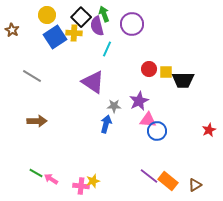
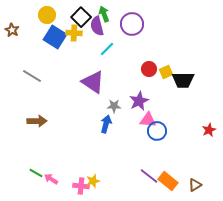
blue square: rotated 25 degrees counterclockwise
cyan line: rotated 21 degrees clockwise
yellow square: rotated 24 degrees counterclockwise
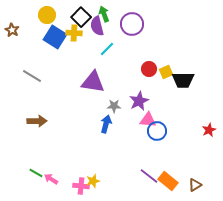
purple triangle: rotated 25 degrees counterclockwise
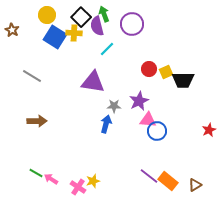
pink cross: moved 3 px left, 1 px down; rotated 28 degrees clockwise
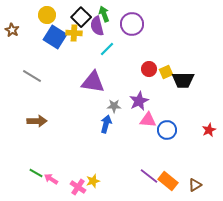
blue circle: moved 10 px right, 1 px up
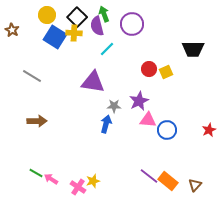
black square: moved 4 px left
black trapezoid: moved 10 px right, 31 px up
brown triangle: rotated 16 degrees counterclockwise
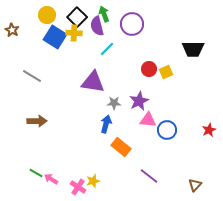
gray star: moved 3 px up
orange rectangle: moved 47 px left, 34 px up
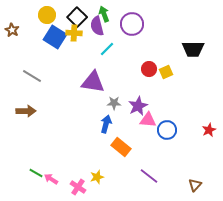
purple star: moved 1 px left, 5 px down
brown arrow: moved 11 px left, 10 px up
yellow star: moved 4 px right, 4 px up
